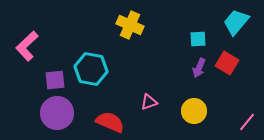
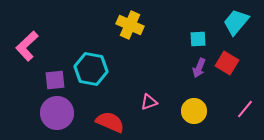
pink line: moved 2 px left, 13 px up
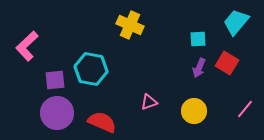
red semicircle: moved 8 px left
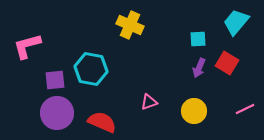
pink L-shape: rotated 28 degrees clockwise
pink line: rotated 24 degrees clockwise
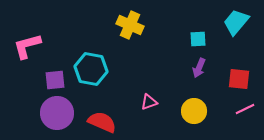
red square: moved 12 px right, 16 px down; rotated 25 degrees counterclockwise
